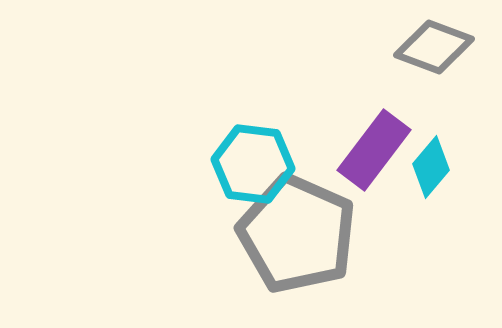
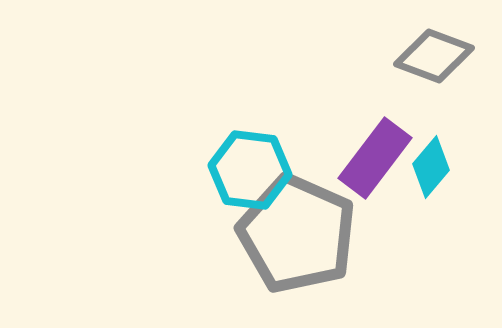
gray diamond: moved 9 px down
purple rectangle: moved 1 px right, 8 px down
cyan hexagon: moved 3 px left, 6 px down
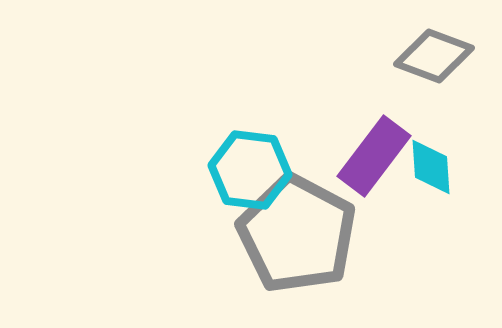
purple rectangle: moved 1 px left, 2 px up
cyan diamond: rotated 44 degrees counterclockwise
gray pentagon: rotated 4 degrees clockwise
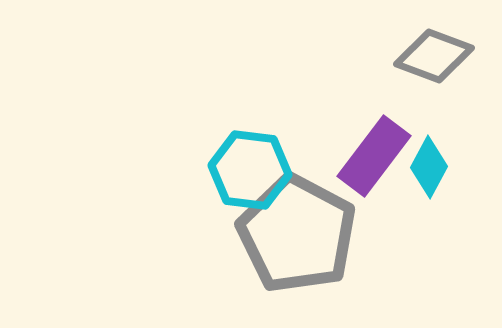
cyan diamond: moved 2 px left; rotated 32 degrees clockwise
